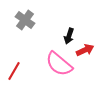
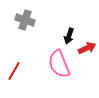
gray cross: rotated 18 degrees counterclockwise
red arrow: moved 2 px right, 2 px up
pink semicircle: rotated 28 degrees clockwise
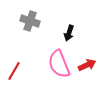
gray cross: moved 5 px right, 1 px down
black arrow: moved 3 px up
red arrow: moved 17 px down
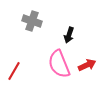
gray cross: moved 2 px right
black arrow: moved 2 px down
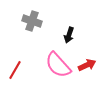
pink semicircle: moved 1 px left, 1 px down; rotated 20 degrees counterclockwise
red line: moved 1 px right, 1 px up
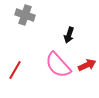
gray cross: moved 7 px left, 6 px up
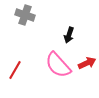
red arrow: moved 2 px up
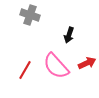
gray cross: moved 5 px right
pink semicircle: moved 2 px left, 1 px down
red line: moved 10 px right
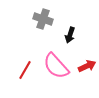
gray cross: moved 13 px right, 4 px down
black arrow: moved 1 px right
red arrow: moved 3 px down
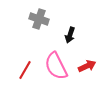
gray cross: moved 4 px left
pink semicircle: rotated 16 degrees clockwise
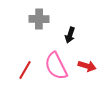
gray cross: rotated 18 degrees counterclockwise
red arrow: rotated 42 degrees clockwise
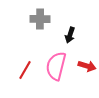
gray cross: moved 1 px right
pink semicircle: rotated 40 degrees clockwise
